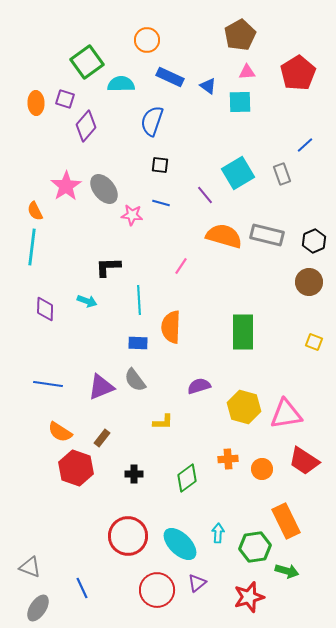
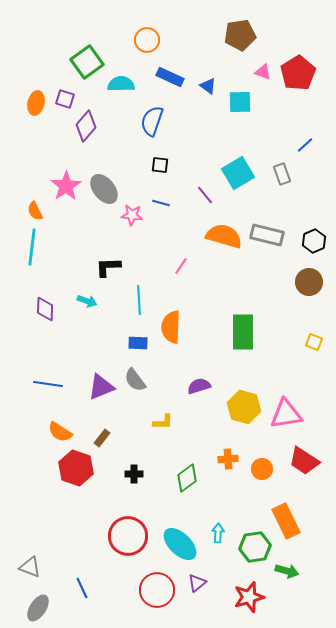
brown pentagon at (240, 35): rotated 20 degrees clockwise
pink triangle at (247, 72): moved 16 px right; rotated 24 degrees clockwise
orange ellipse at (36, 103): rotated 15 degrees clockwise
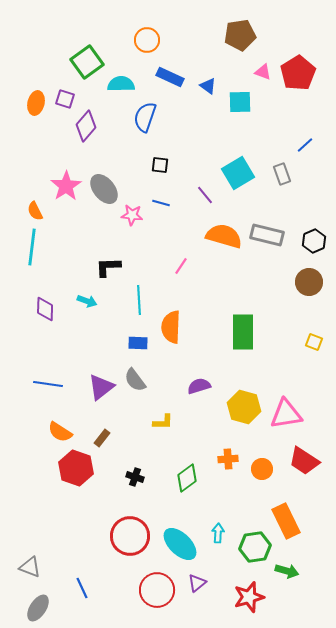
blue semicircle at (152, 121): moved 7 px left, 4 px up
purple triangle at (101, 387): rotated 16 degrees counterclockwise
black cross at (134, 474): moved 1 px right, 3 px down; rotated 18 degrees clockwise
red circle at (128, 536): moved 2 px right
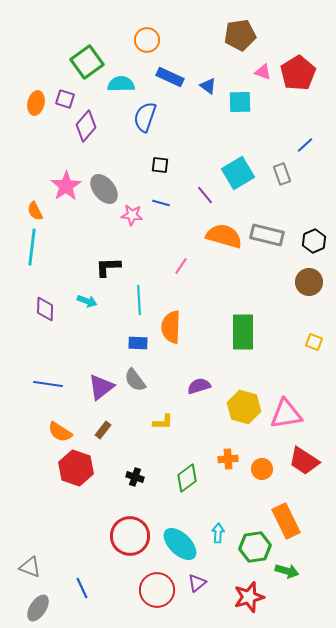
brown rectangle at (102, 438): moved 1 px right, 8 px up
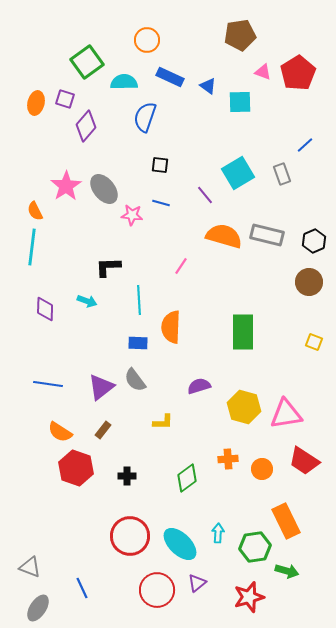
cyan semicircle at (121, 84): moved 3 px right, 2 px up
black cross at (135, 477): moved 8 px left, 1 px up; rotated 18 degrees counterclockwise
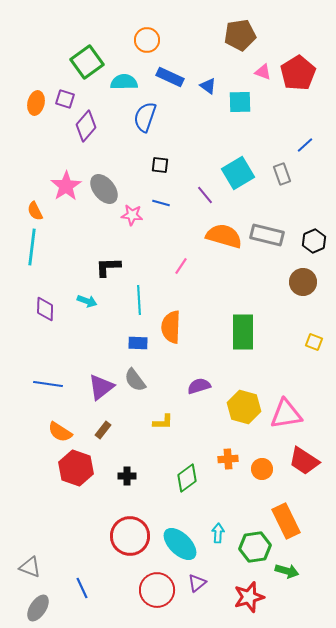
brown circle at (309, 282): moved 6 px left
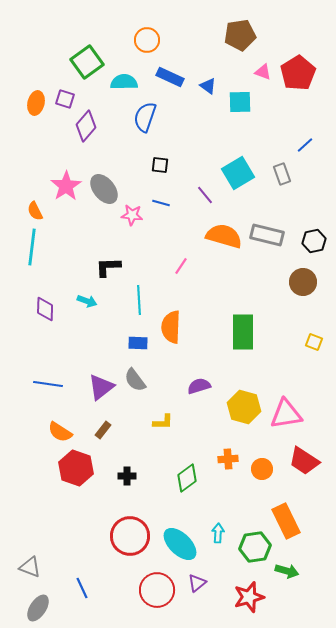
black hexagon at (314, 241): rotated 10 degrees clockwise
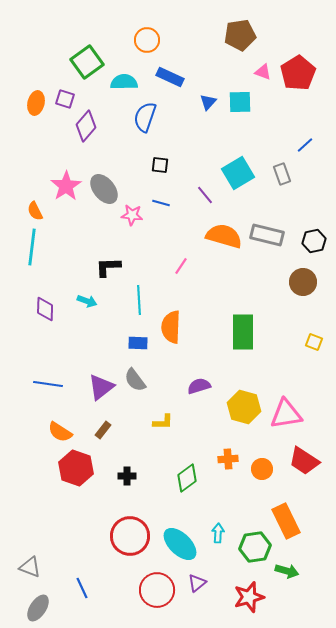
blue triangle at (208, 86): moved 16 px down; rotated 36 degrees clockwise
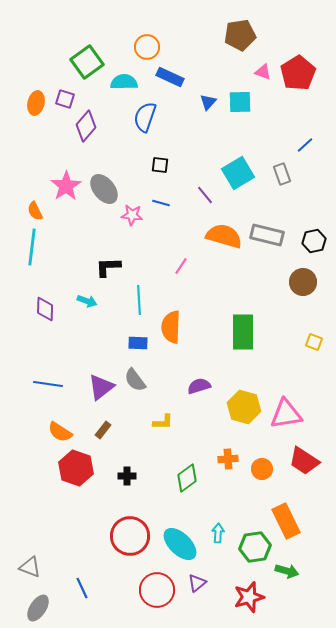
orange circle at (147, 40): moved 7 px down
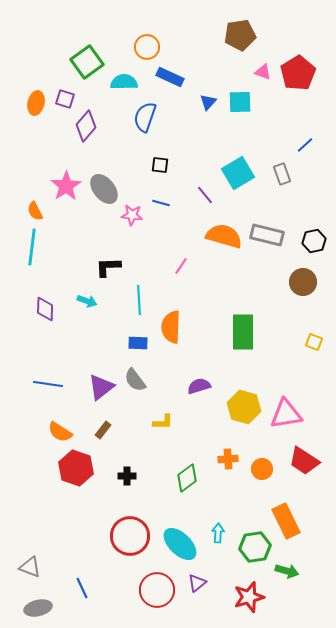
gray ellipse at (38, 608): rotated 44 degrees clockwise
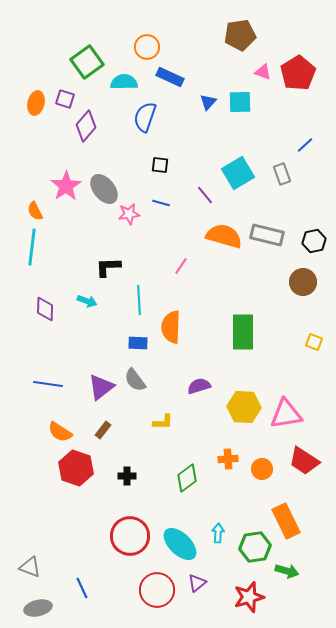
pink star at (132, 215): moved 3 px left, 1 px up; rotated 15 degrees counterclockwise
yellow hexagon at (244, 407): rotated 12 degrees counterclockwise
